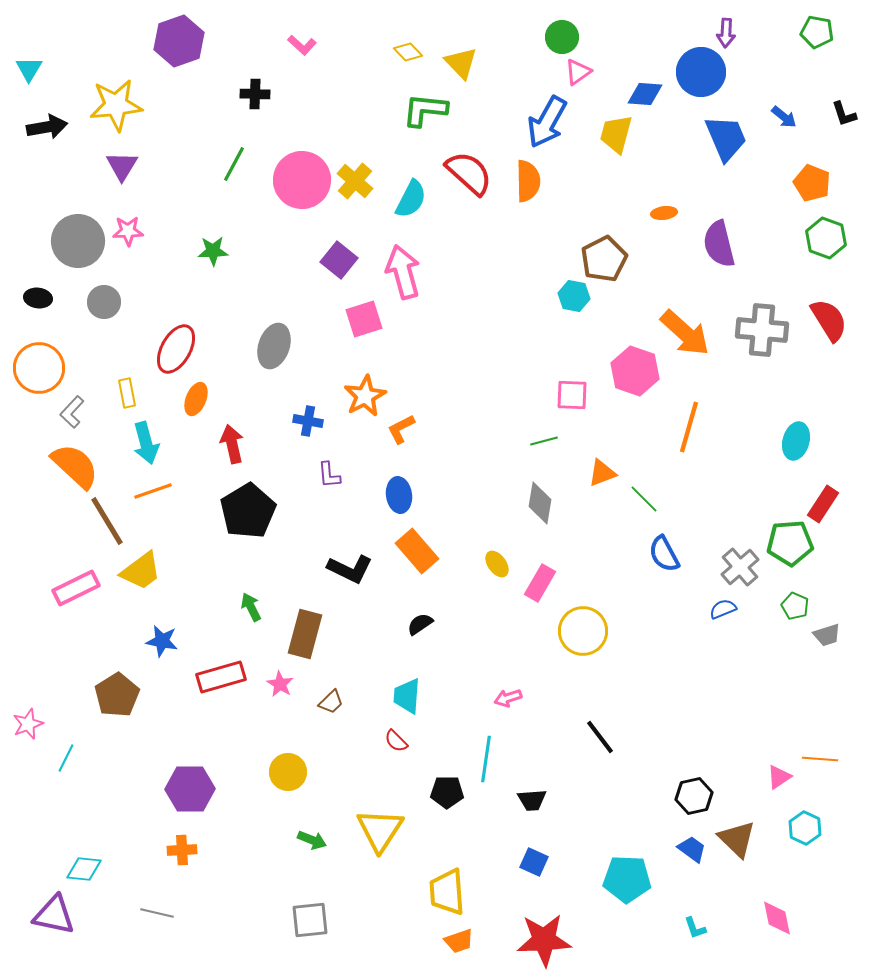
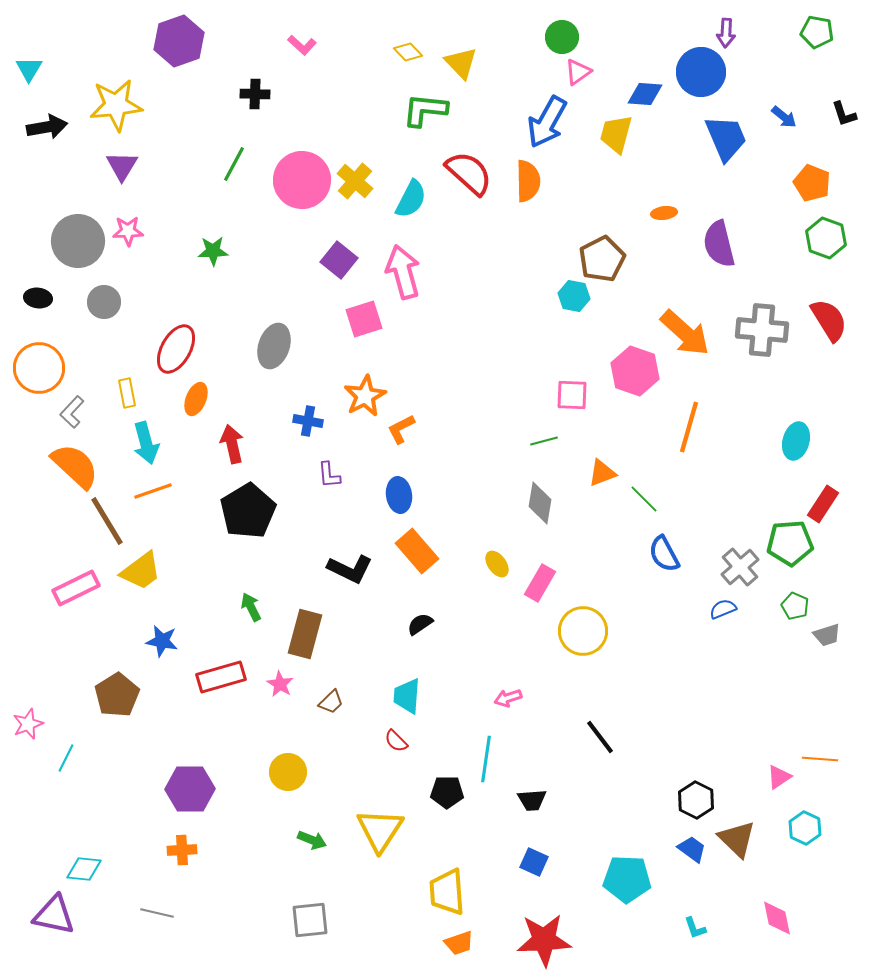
brown pentagon at (604, 259): moved 2 px left
black hexagon at (694, 796): moved 2 px right, 4 px down; rotated 21 degrees counterclockwise
orange trapezoid at (459, 941): moved 2 px down
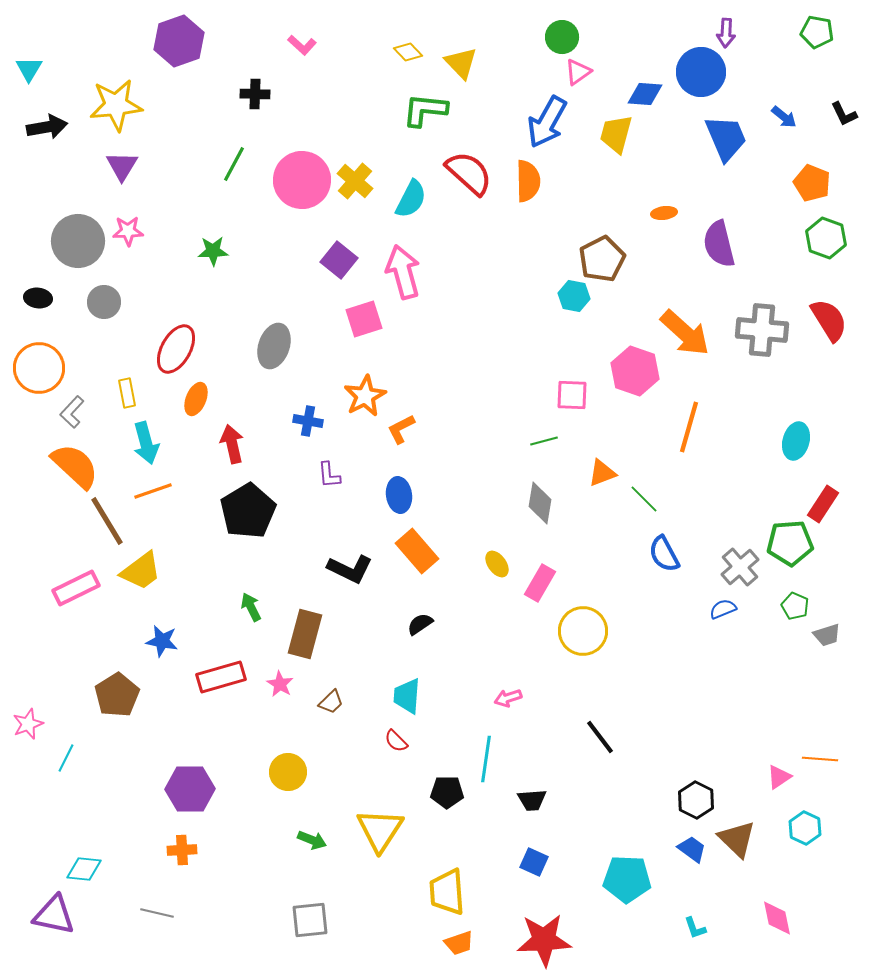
black L-shape at (844, 114): rotated 8 degrees counterclockwise
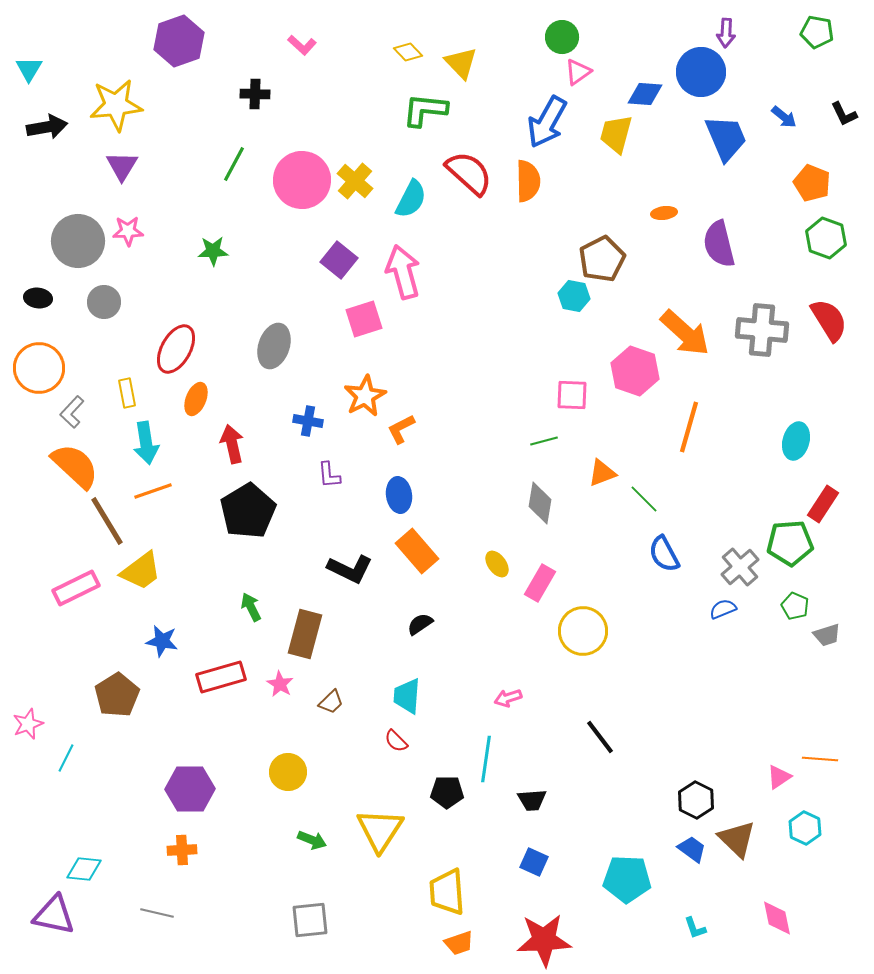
cyan arrow at (146, 443): rotated 6 degrees clockwise
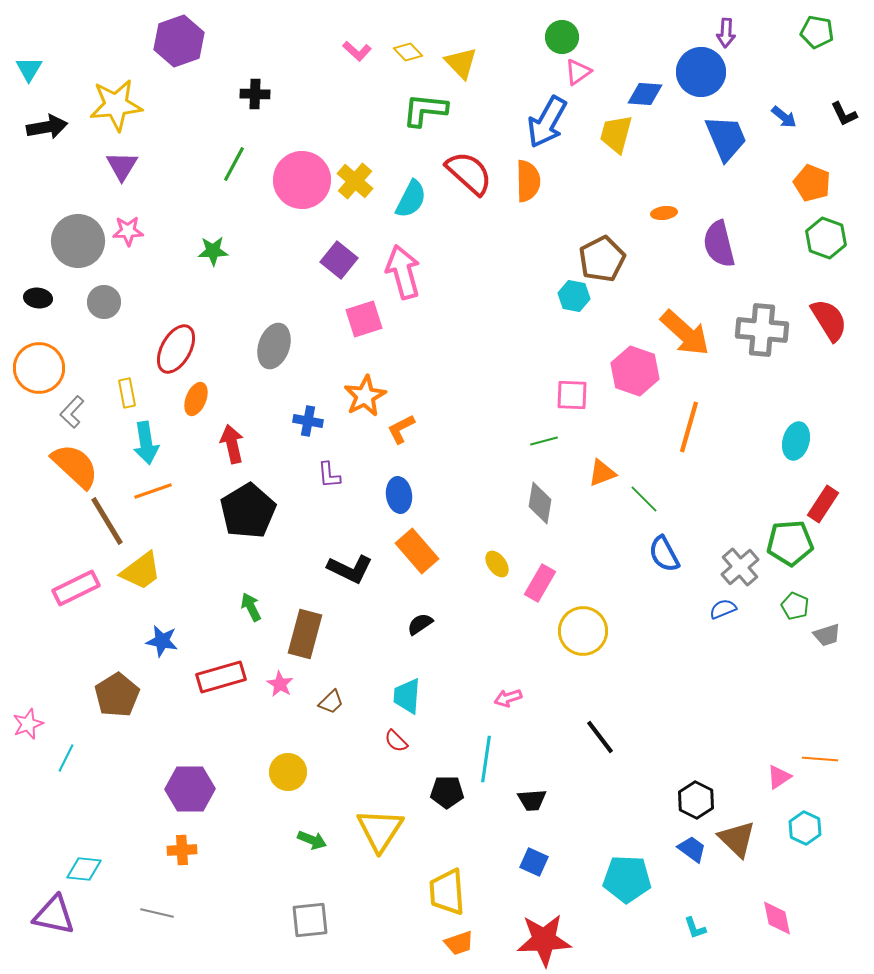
pink L-shape at (302, 45): moved 55 px right, 6 px down
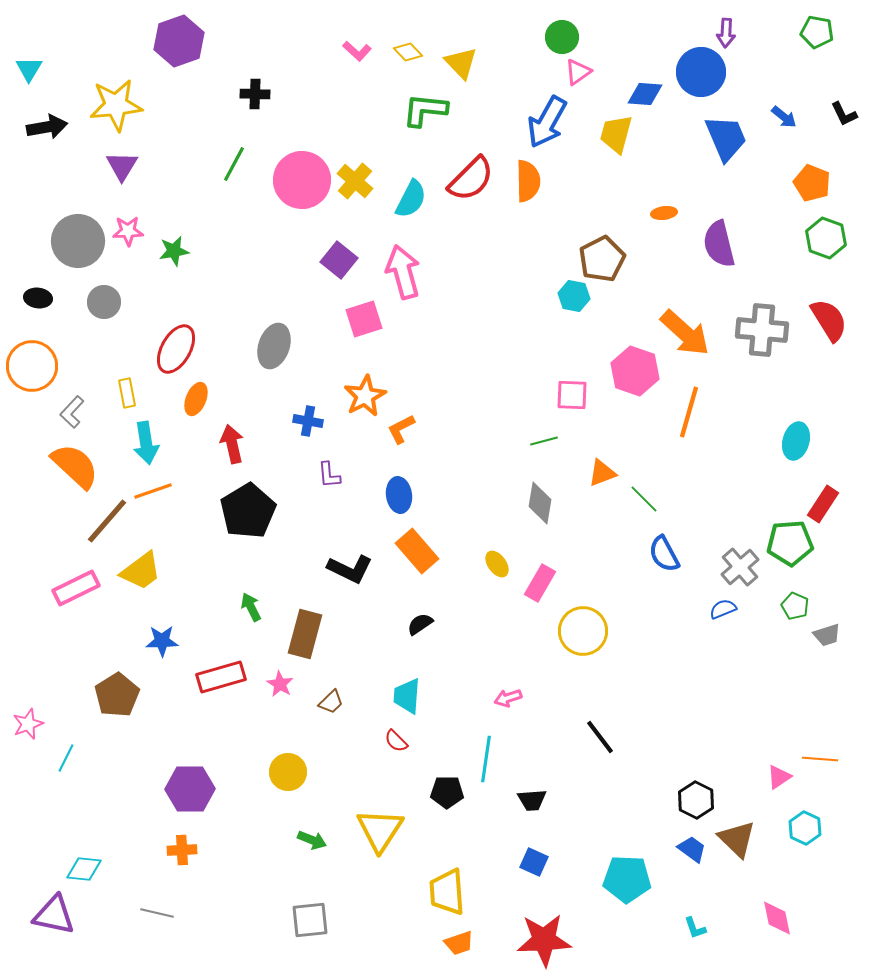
red semicircle at (469, 173): moved 2 px right, 6 px down; rotated 93 degrees clockwise
green star at (213, 251): moved 39 px left; rotated 8 degrees counterclockwise
orange circle at (39, 368): moved 7 px left, 2 px up
orange line at (689, 427): moved 15 px up
brown line at (107, 521): rotated 72 degrees clockwise
blue star at (162, 641): rotated 12 degrees counterclockwise
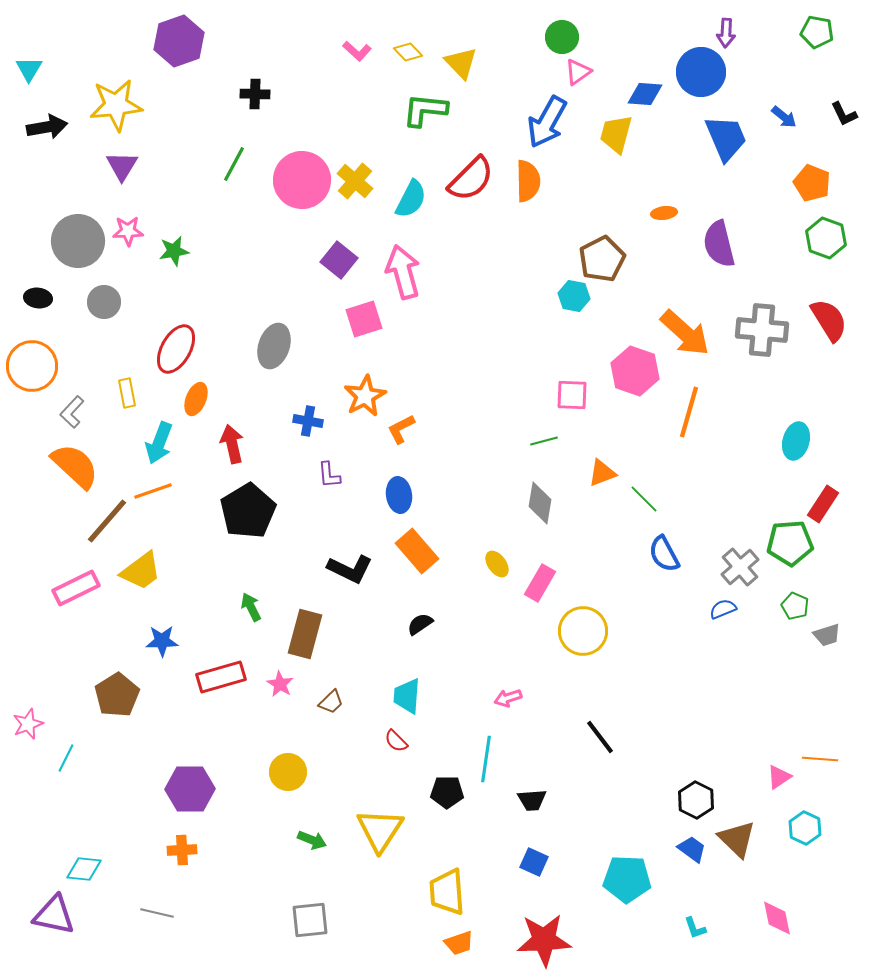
cyan arrow at (146, 443): moved 13 px right; rotated 30 degrees clockwise
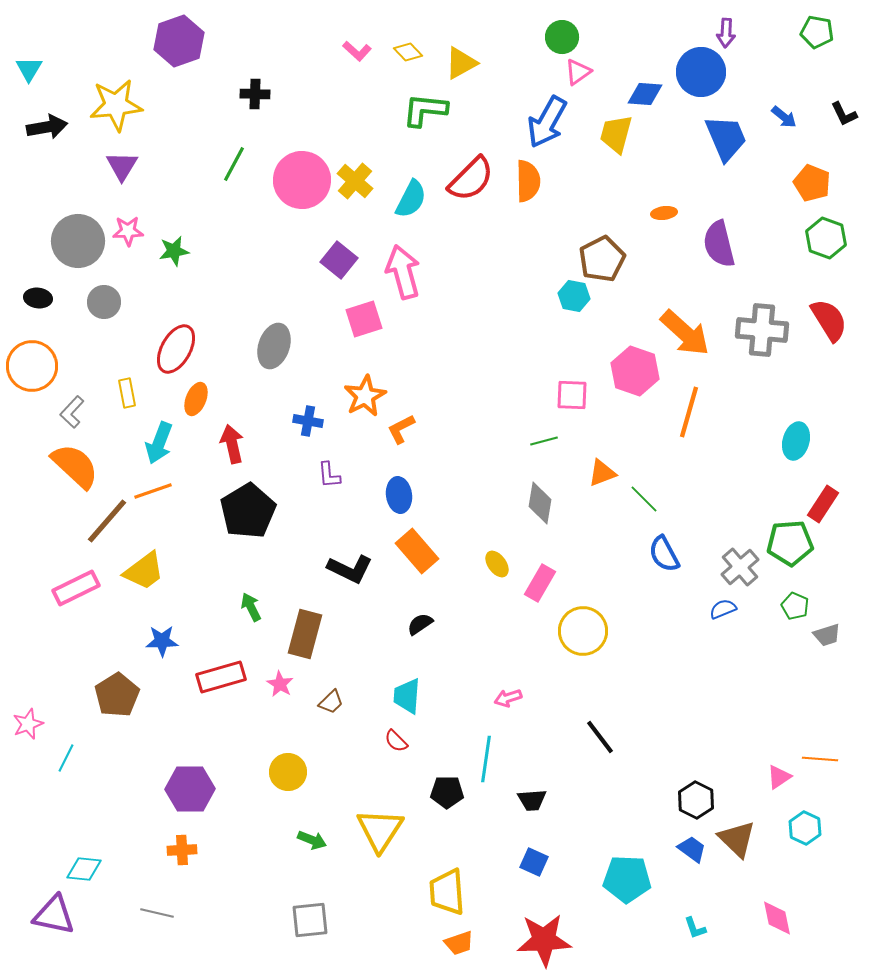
yellow triangle at (461, 63): rotated 45 degrees clockwise
yellow trapezoid at (141, 571): moved 3 px right
